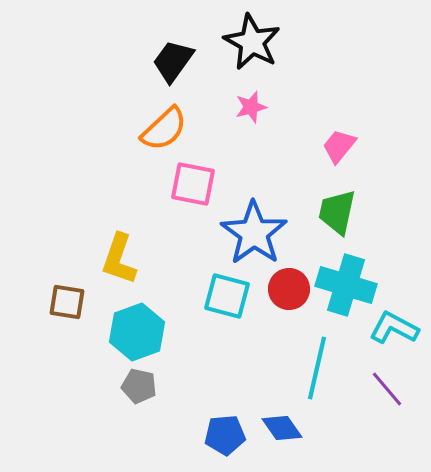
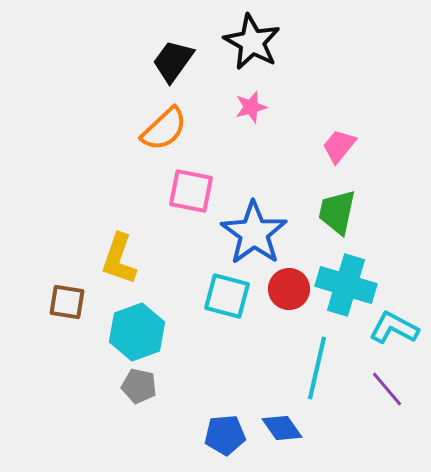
pink square: moved 2 px left, 7 px down
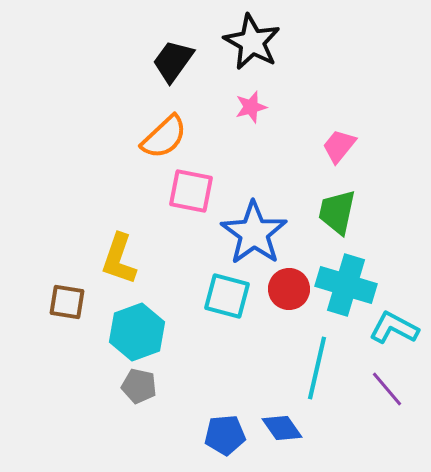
orange semicircle: moved 8 px down
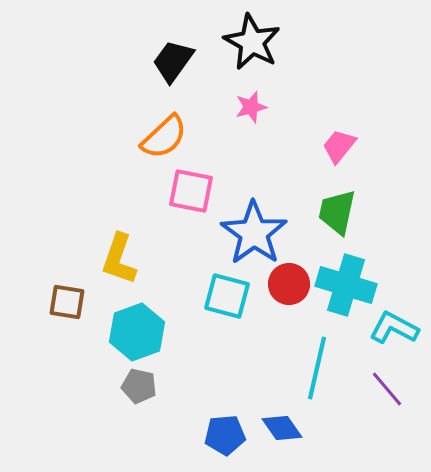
red circle: moved 5 px up
